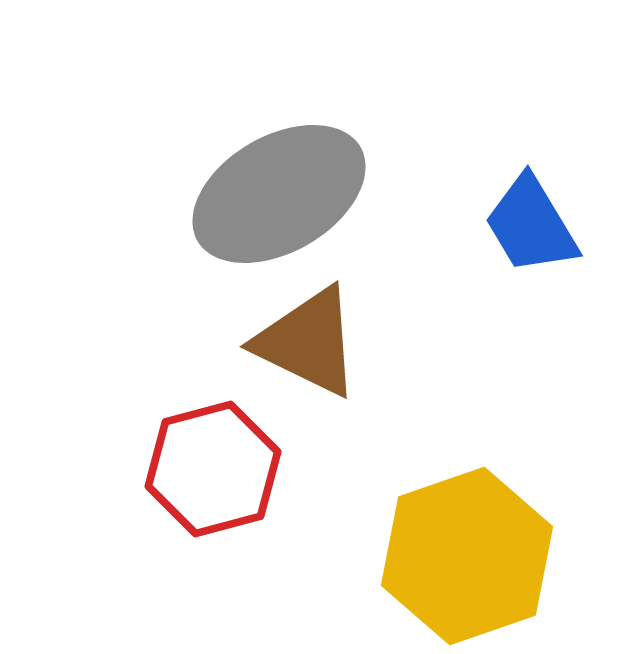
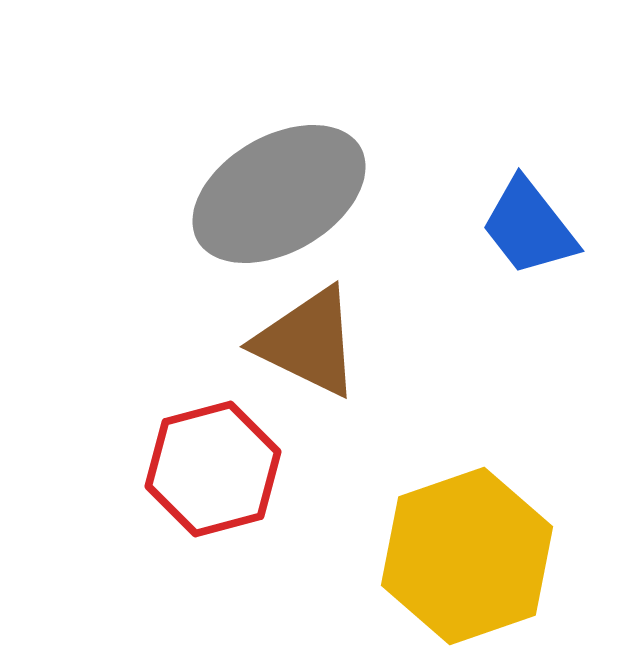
blue trapezoid: moved 2 px left, 2 px down; rotated 7 degrees counterclockwise
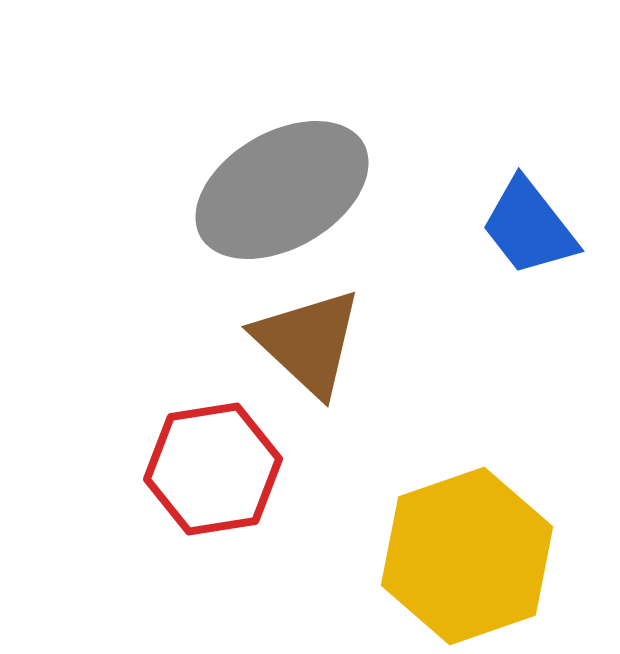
gray ellipse: moved 3 px right, 4 px up
brown triangle: rotated 17 degrees clockwise
red hexagon: rotated 6 degrees clockwise
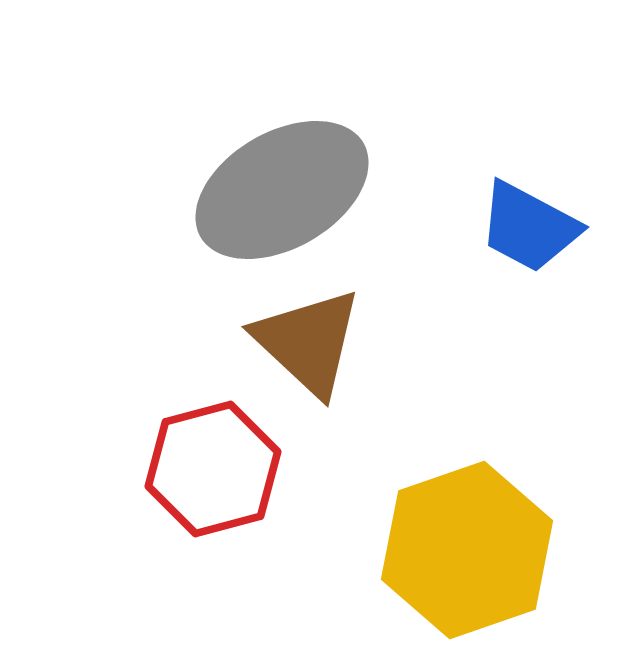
blue trapezoid: rotated 24 degrees counterclockwise
red hexagon: rotated 6 degrees counterclockwise
yellow hexagon: moved 6 px up
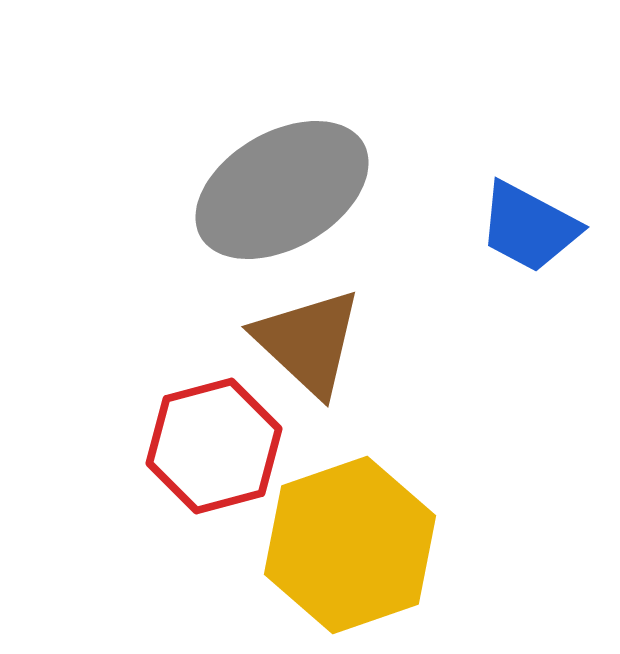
red hexagon: moved 1 px right, 23 px up
yellow hexagon: moved 117 px left, 5 px up
